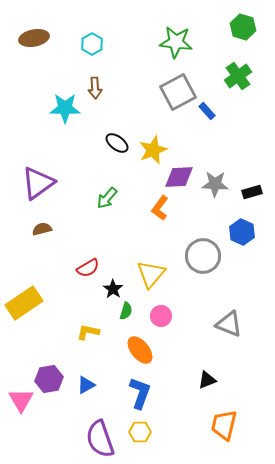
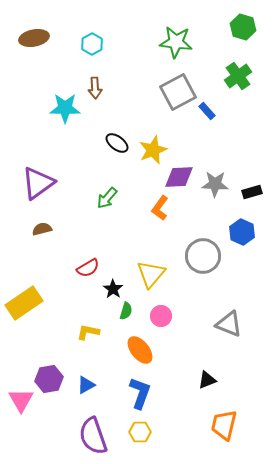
purple semicircle: moved 7 px left, 3 px up
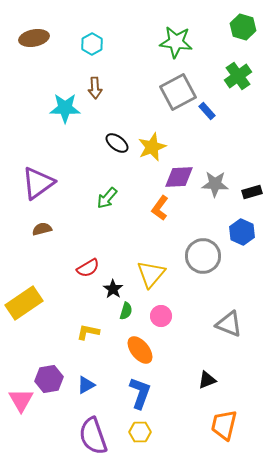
yellow star: moved 1 px left, 3 px up
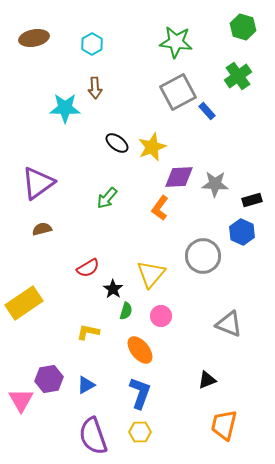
black rectangle: moved 8 px down
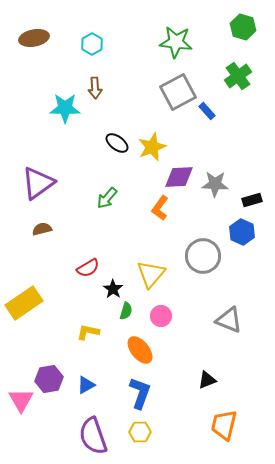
gray triangle: moved 4 px up
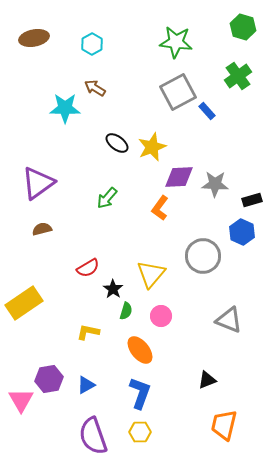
brown arrow: rotated 125 degrees clockwise
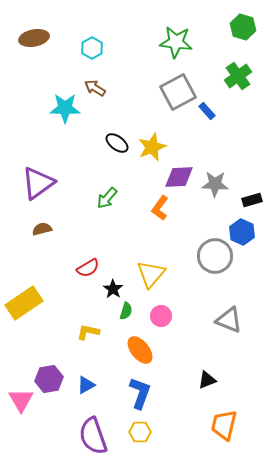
cyan hexagon: moved 4 px down
gray circle: moved 12 px right
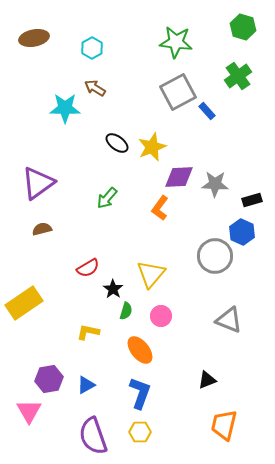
pink triangle: moved 8 px right, 11 px down
